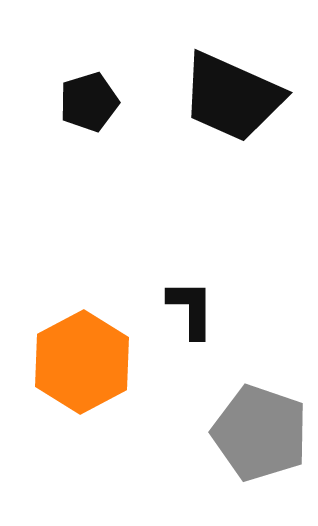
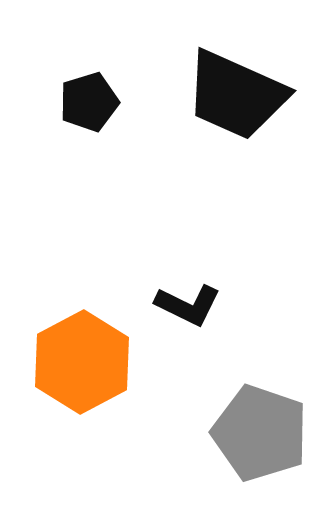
black trapezoid: moved 4 px right, 2 px up
black L-shape: moved 3 px left, 4 px up; rotated 116 degrees clockwise
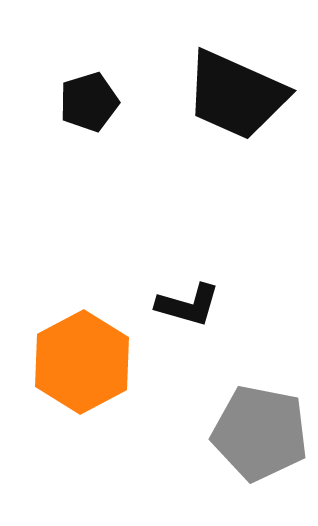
black L-shape: rotated 10 degrees counterclockwise
gray pentagon: rotated 8 degrees counterclockwise
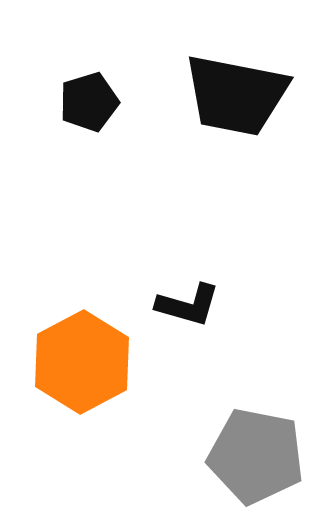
black trapezoid: rotated 13 degrees counterclockwise
gray pentagon: moved 4 px left, 23 px down
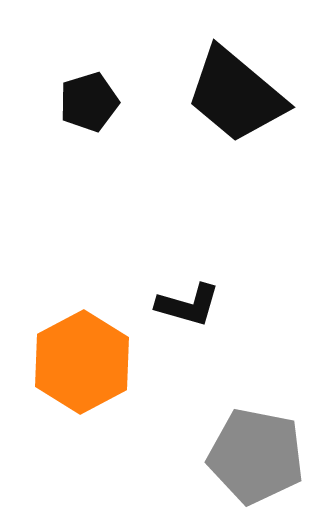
black trapezoid: rotated 29 degrees clockwise
